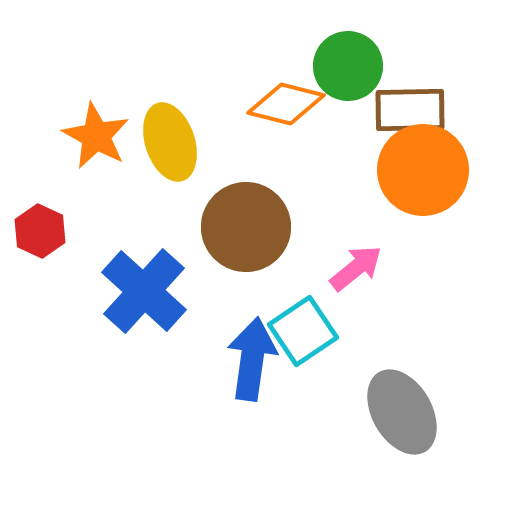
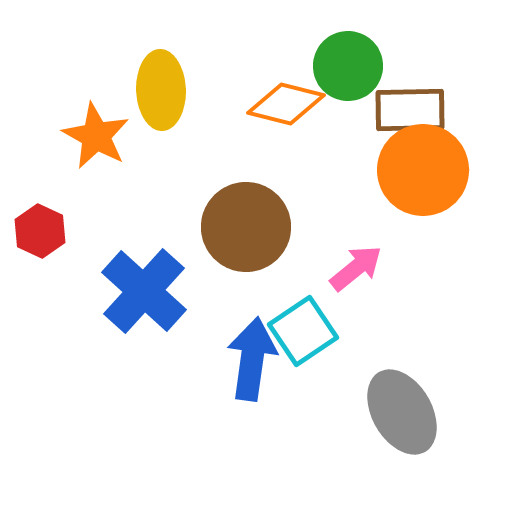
yellow ellipse: moved 9 px left, 52 px up; rotated 16 degrees clockwise
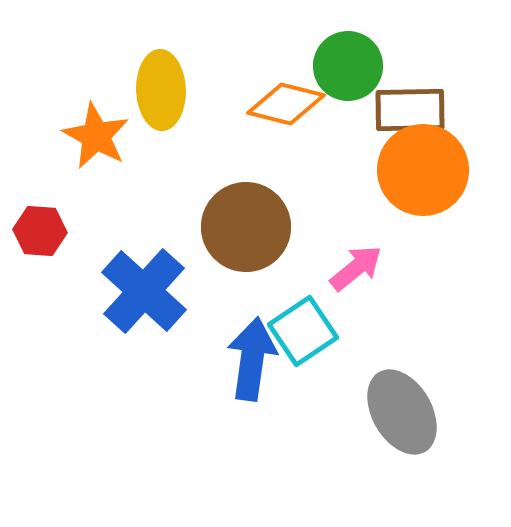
red hexagon: rotated 21 degrees counterclockwise
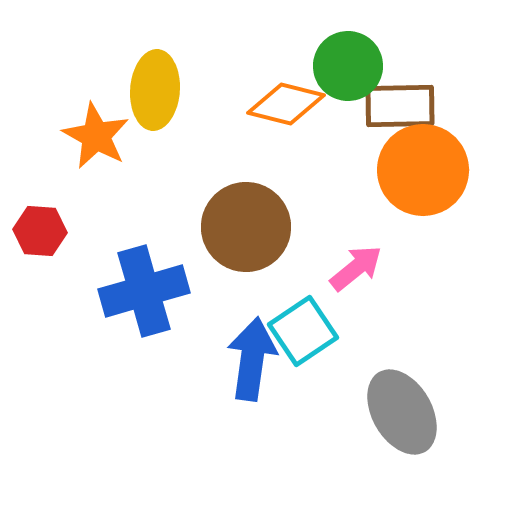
yellow ellipse: moved 6 px left; rotated 6 degrees clockwise
brown rectangle: moved 10 px left, 4 px up
blue cross: rotated 32 degrees clockwise
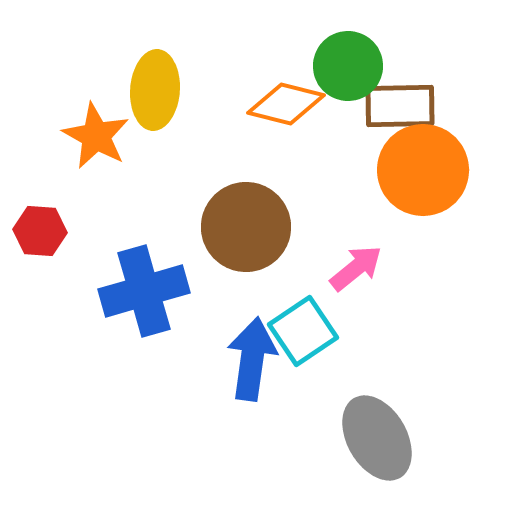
gray ellipse: moved 25 px left, 26 px down
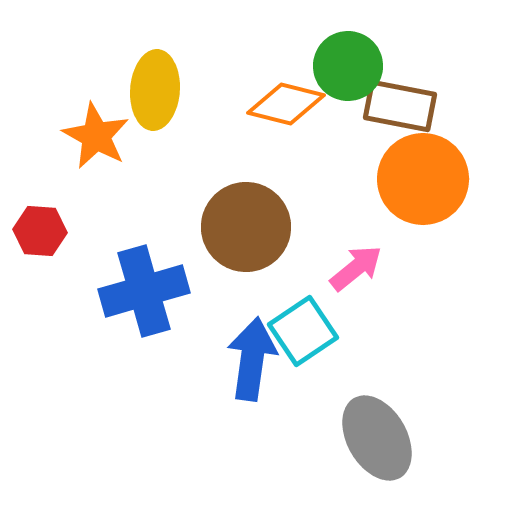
brown rectangle: rotated 12 degrees clockwise
orange circle: moved 9 px down
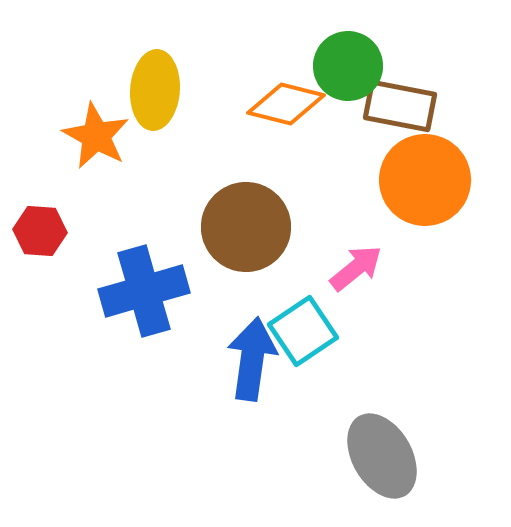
orange circle: moved 2 px right, 1 px down
gray ellipse: moved 5 px right, 18 px down
